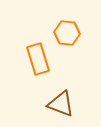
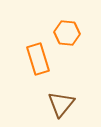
brown triangle: rotated 48 degrees clockwise
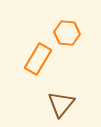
orange rectangle: rotated 48 degrees clockwise
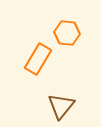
brown triangle: moved 2 px down
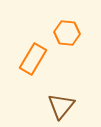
orange rectangle: moved 5 px left
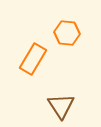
brown triangle: rotated 12 degrees counterclockwise
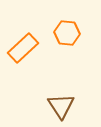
orange rectangle: moved 10 px left, 11 px up; rotated 16 degrees clockwise
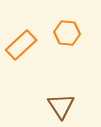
orange rectangle: moved 2 px left, 3 px up
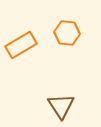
orange rectangle: rotated 12 degrees clockwise
